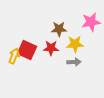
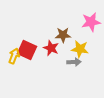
brown star: moved 4 px right, 6 px down
yellow star: moved 5 px right, 5 px down; rotated 12 degrees clockwise
red star: rotated 21 degrees clockwise
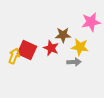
yellow star: moved 2 px up
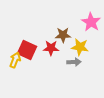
pink star: rotated 30 degrees counterclockwise
red star: rotated 21 degrees counterclockwise
yellow arrow: moved 1 px right, 4 px down
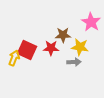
yellow arrow: moved 1 px left, 2 px up
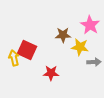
pink star: moved 1 px left, 3 px down
red star: moved 25 px down
yellow arrow: rotated 35 degrees counterclockwise
gray arrow: moved 20 px right
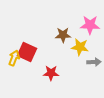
pink star: rotated 30 degrees counterclockwise
red square: moved 2 px down
yellow arrow: rotated 35 degrees clockwise
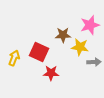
pink star: rotated 18 degrees counterclockwise
red square: moved 12 px right
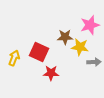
brown star: moved 2 px right, 2 px down
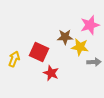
yellow arrow: moved 1 px down
red star: rotated 21 degrees clockwise
